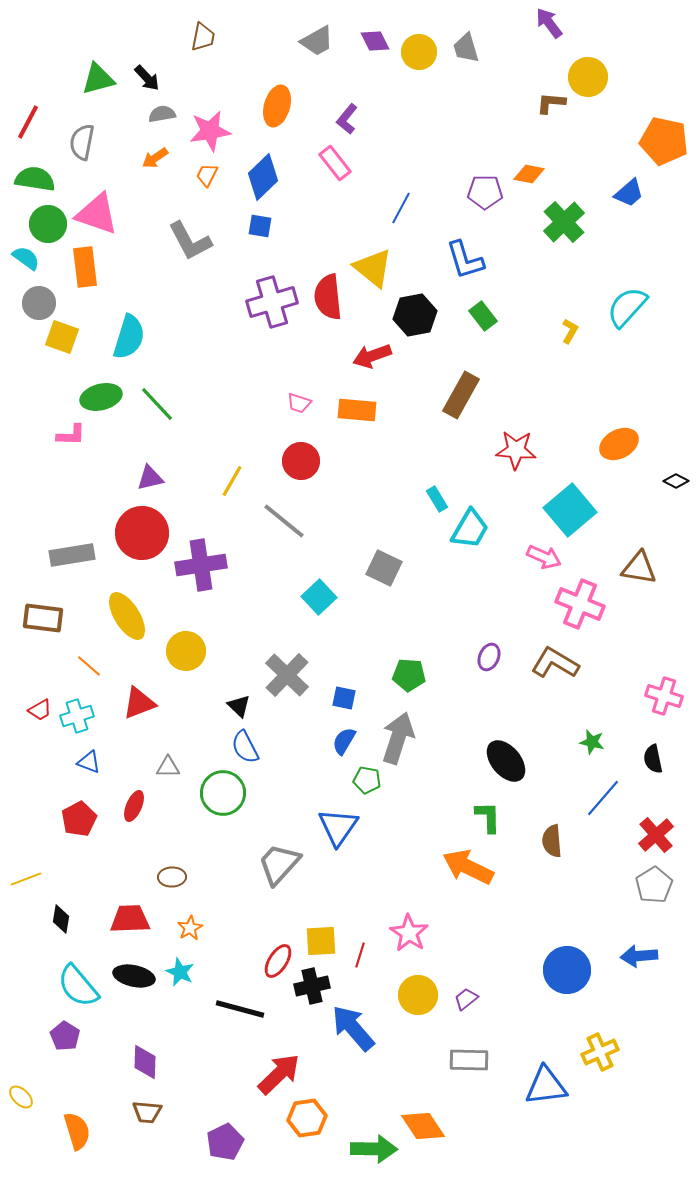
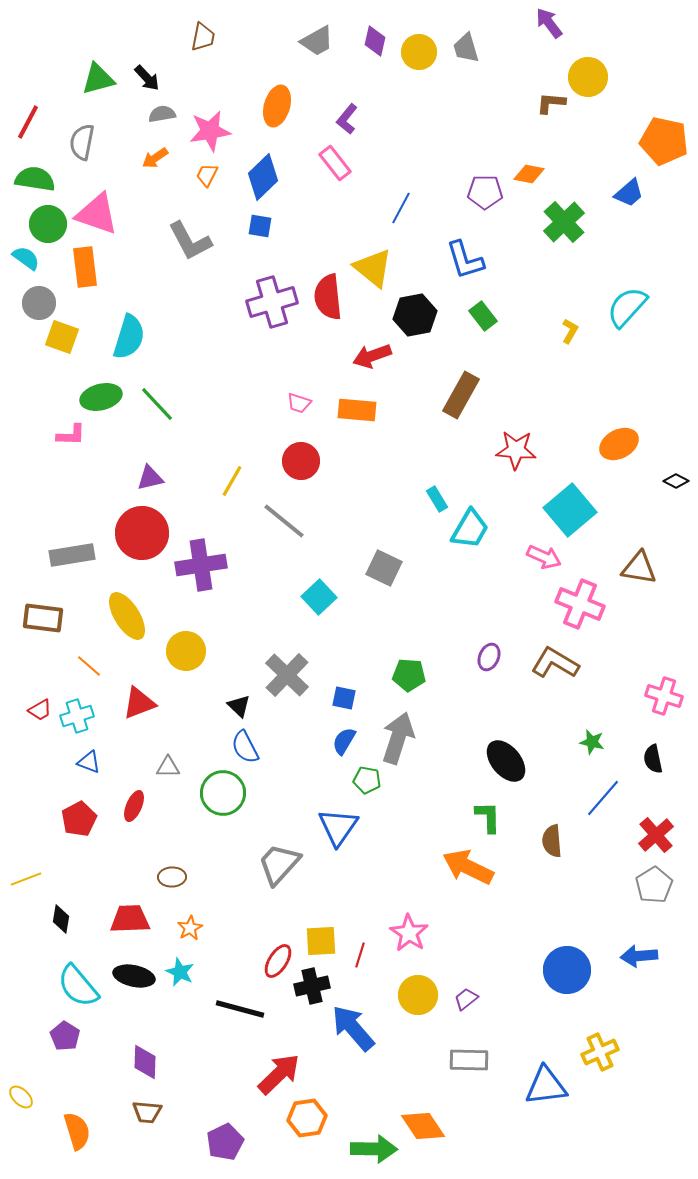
purple diamond at (375, 41): rotated 40 degrees clockwise
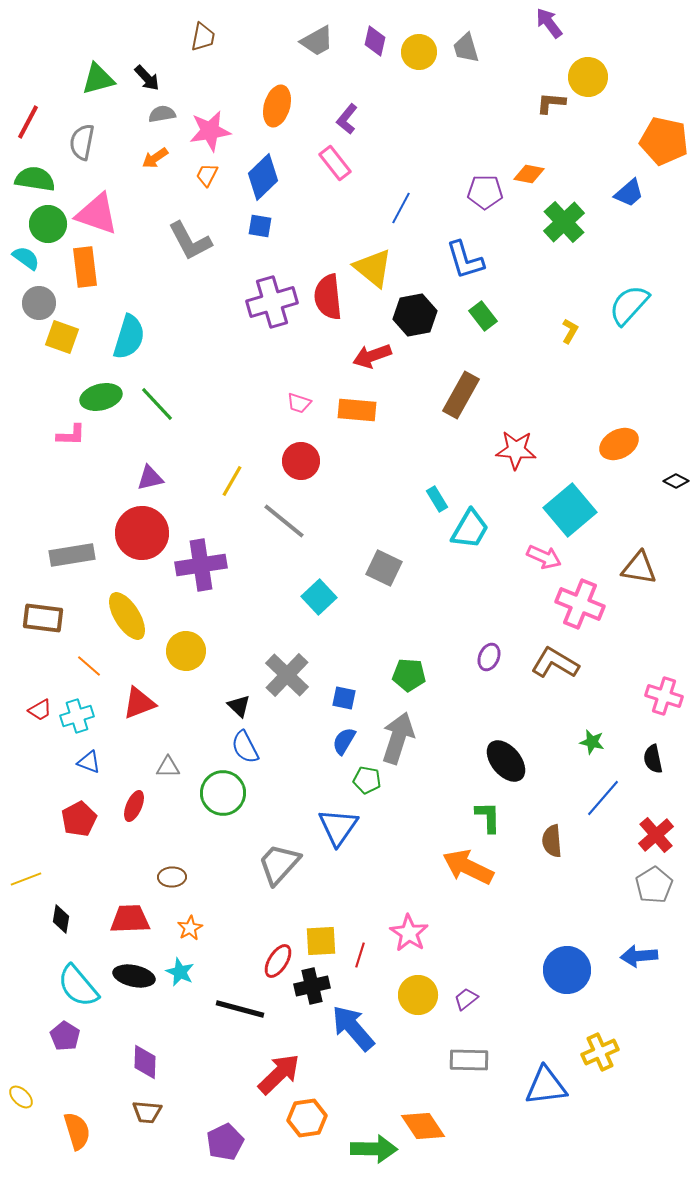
cyan semicircle at (627, 307): moved 2 px right, 2 px up
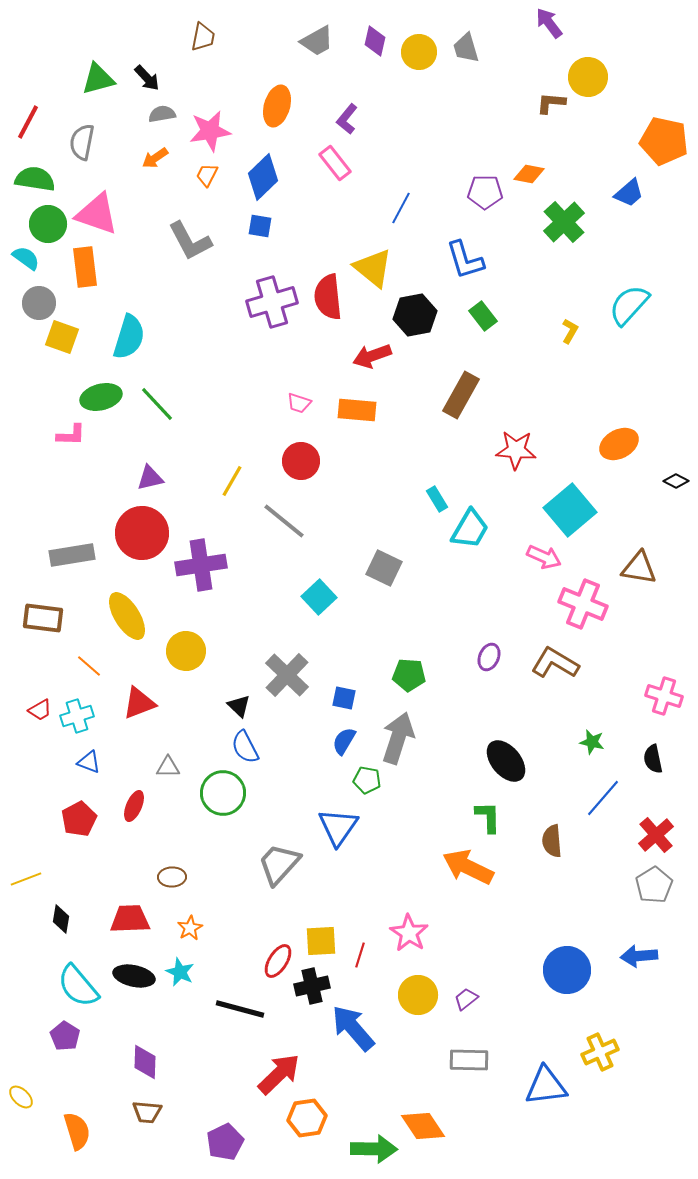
pink cross at (580, 604): moved 3 px right
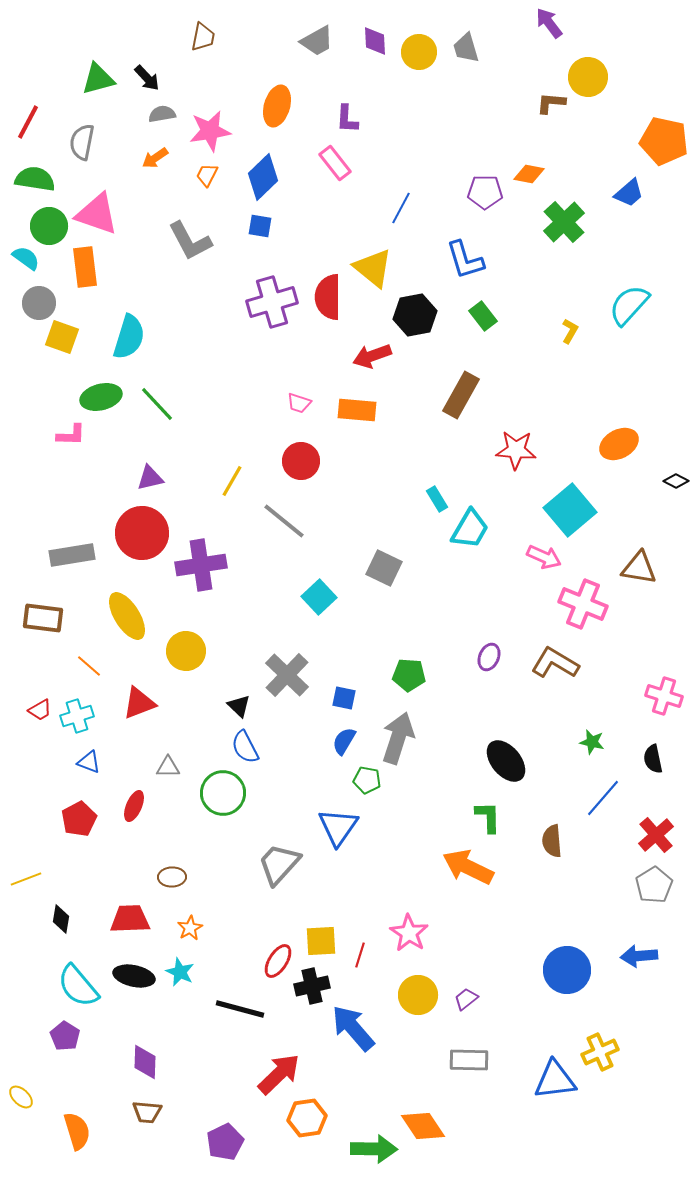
purple diamond at (375, 41): rotated 16 degrees counterclockwise
purple L-shape at (347, 119): rotated 36 degrees counterclockwise
green circle at (48, 224): moved 1 px right, 2 px down
red semicircle at (328, 297): rotated 6 degrees clockwise
blue triangle at (546, 1086): moved 9 px right, 6 px up
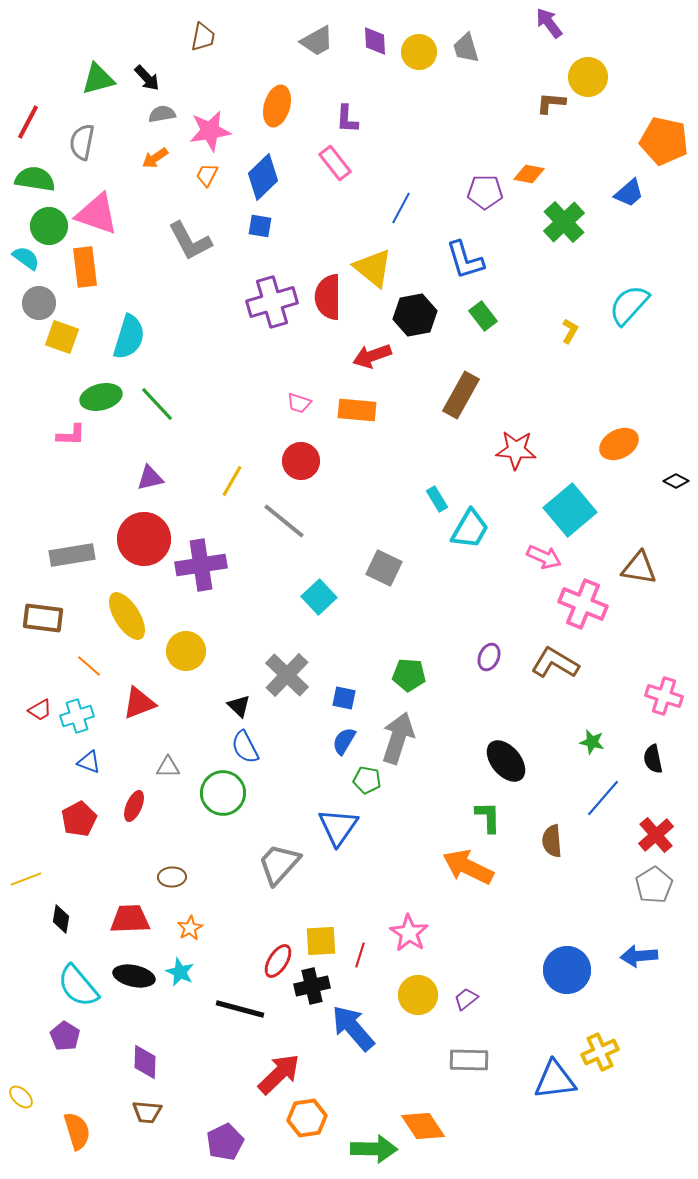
red circle at (142, 533): moved 2 px right, 6 px down
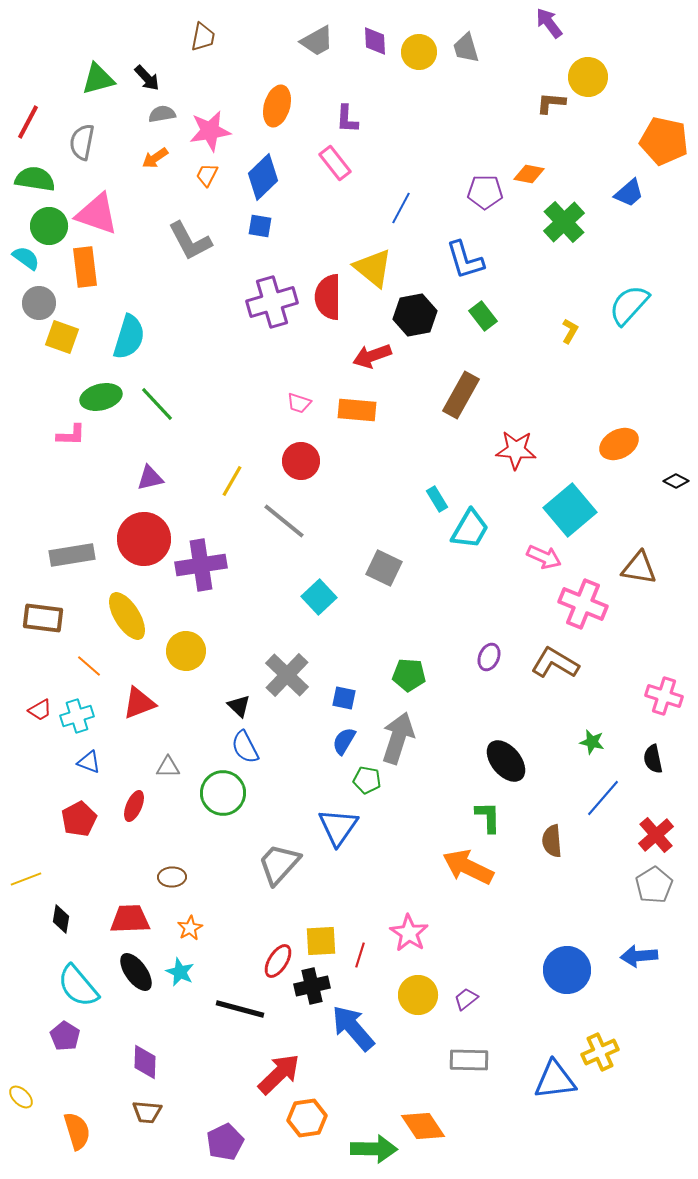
black ellipse at (134, 976): moved 2 px right, 4 px up; rotated 42 degrees clockwise
